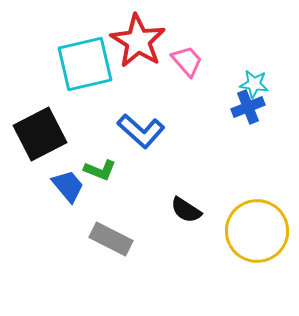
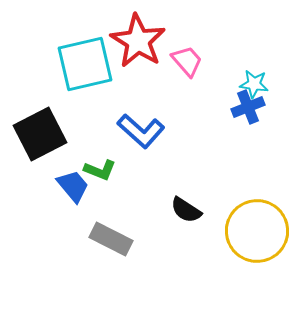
blue trapezoid: moved 5 px right
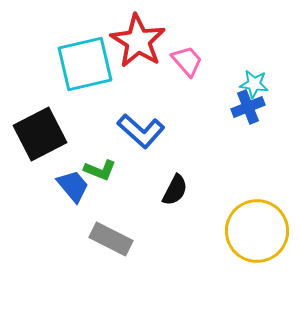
black semicircle: moved 11 px left, 20 px up; rotated 96 degrees counterclockwise
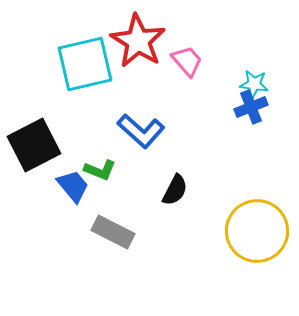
blue cross: moved 3 px right
black square: moved 6 px left, 11 px down
gray rectangle: moved 2 px right, 7 px up
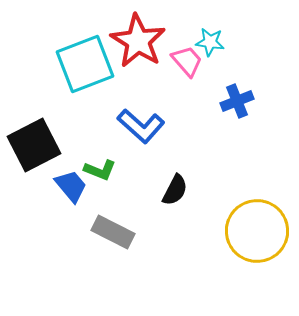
cyan square: rotated 8 degrees counterclockwise
cyan star: moved 44 px left, 42 px up
blue cross: moved 14 px left, 6 px up
blue L-shape: moved 5 px up
blue trapezoid: moved 2 px left
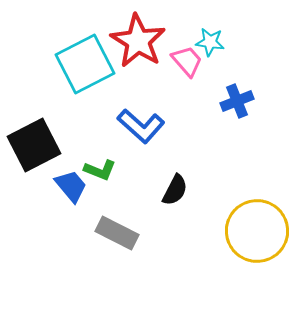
cyan square: rotated 6 degrees counterclockwise
gray rectangle: moved 4 px right, 1 px down
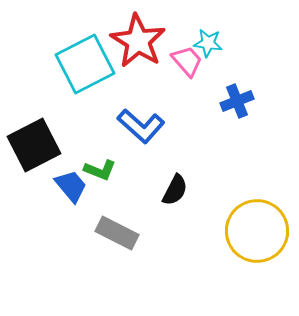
cyan star: moved 2 px left, 1 px down
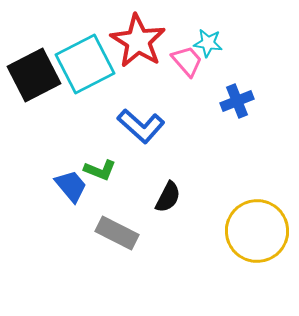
black square: moved 70 px up
black semicircle: moved 7 px left, 7 px down
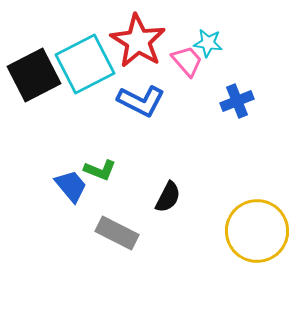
blue L-shape: moved 25 px up; rotated 15 degrees counterclockwise
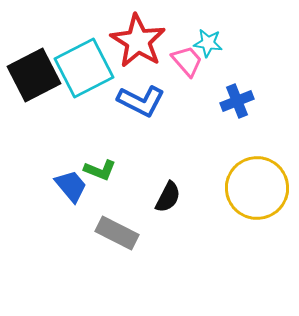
cyan square: moved 1 px left, 4 px down
yellow circle: moved 43 px up
